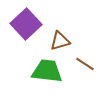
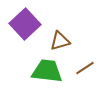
purple square: moved 1 px left
brown line: moved 4 px down; rotated 66 degrees counterclockwise
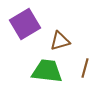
purple square: rotated 12 degrees clockwise
brown line: rotated 42 degrees counterclockwise
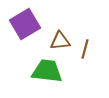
brown triangle: rotated 10 degrees clockwise
brown line: moved 19 px up
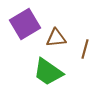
brown triangle: moved 4 px left, 3 px up
green trapezoid: moved 1 px right, 1 px down; rotated 152 degrees counterclockwise
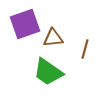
purple square: rotated 12 degrees clockwise
brown triangle: moved 3 px left
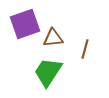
green trapezoid: rotated 88 degrees clockwise
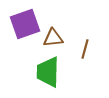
green trapezoid: rotated 32 degrees counterclockwise
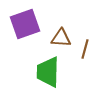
brown triangle: moved 8 px right; rotated 10 degrees clockwise
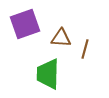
green trapezoid: moved 2 px down
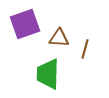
brown triangle: moved 2 px left
